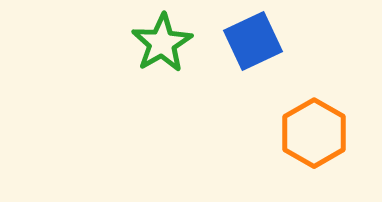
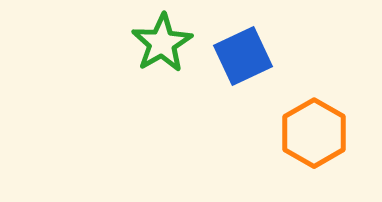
blue square: moved 10 px left, 15 px down
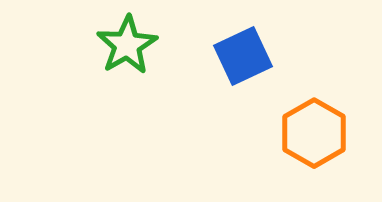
green star: moved 35 px left, 2 px down
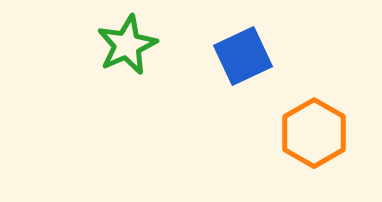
green star: rotated 6 degrees clockwise
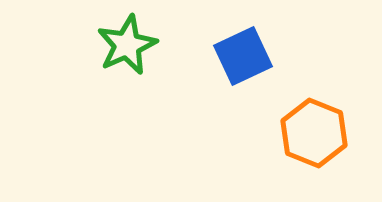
orange hexagon: rotated 8 degrees counterclockwise
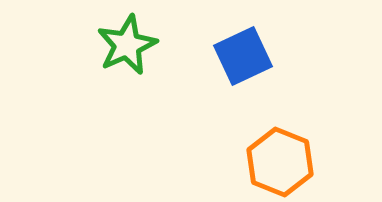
orange hexagon: moved 34 px left, 29 px down
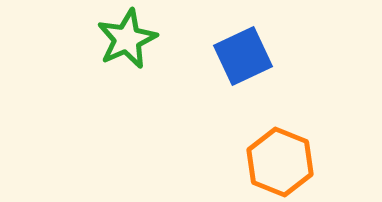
green star: moved 6 px up
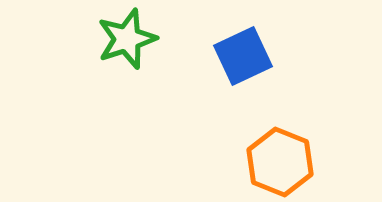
green star: rotated 6 degrees clockwise
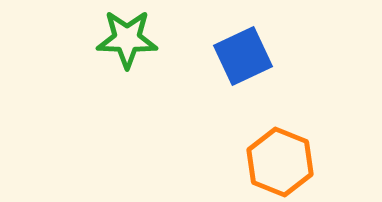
green star: rotated 20 degrees clockwise
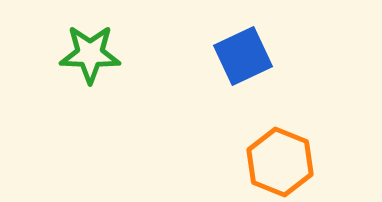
green star: moved 37 px left, 15 px down
